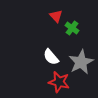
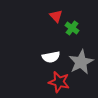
white semicircle: rotated 60 degrees counterclockwise
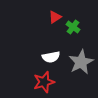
red triangle: moved 1 px left, 1 px down; rotated 40 degrees clockwise
green cross: moved 1 px right, 1 px up
red star: moved 15 px left; rotated 30 degrees counterclockwise
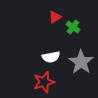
gray star: rotated 10 degrees counterclockwise
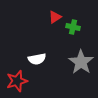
green cross: rotated 24 degrees counterclockwise
white semicircle: moved 14 px left, 2 px down
red star: moved 27 px left, 1 px up
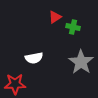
white semicircle: moved 3 px left, 1 px up
red star: moved 2 px left, 3 px down; rotated 15 degrees clockwise
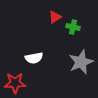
gray star: rotated 15 degrees clockwise
red star: moved 1 px up
